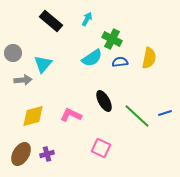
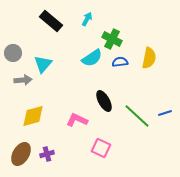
pink L-shape: moved 6 px right, 5 px down
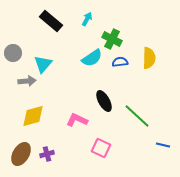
yellow semicircle: rotated 10 degrees counterclockwise
gray arrow: moved 4 px right, 1 px down
blue line: moved 2 px left, 32 px down; rotated 32 degrees clockwise
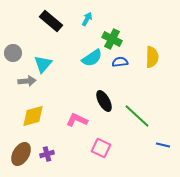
yellow semicircle: moved 3 px right, 1 px up
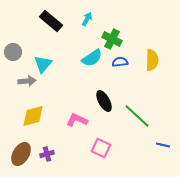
gray circle: moved 1 px up
yellow semicircle: moved 3 px down
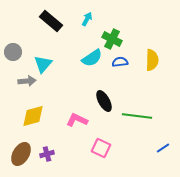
green line: rotated 36 degrees counterclockwise
blue line: moved 3 px down; rotated 48 degrees counterclockwise
